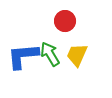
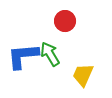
yellow trapezoid: moved 6 px right, 20 px down
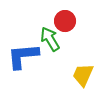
green arrow: moved 15 px up
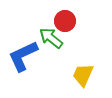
green arrow: moved 1 px right, 1 px up; rotated 20 degrees counterclockwise
blue L-shape: rotated 20 degrees counterclockwise
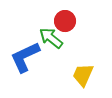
blue L-shape: moved 2 px right, 1 px down
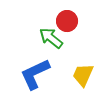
red circle: moved 2 px right
blue L-shape: moved 10 px right, 17 px down
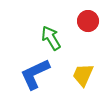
red circle: moved 21 px right
green arrow: rotated 20 degrees clockwise
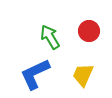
red circle: moved 1 px right, 10 px down
green arrow: moved 1 px left, 1 px up
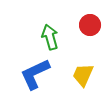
red circle: moved 1 px right, 6 px up
green arrow: rotated 15 degrees clockwise
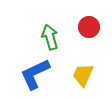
red circle: moved 1 px left, 2 px down
